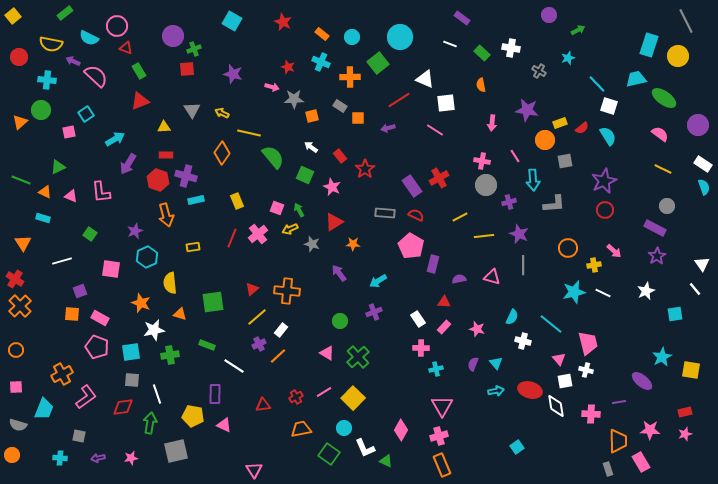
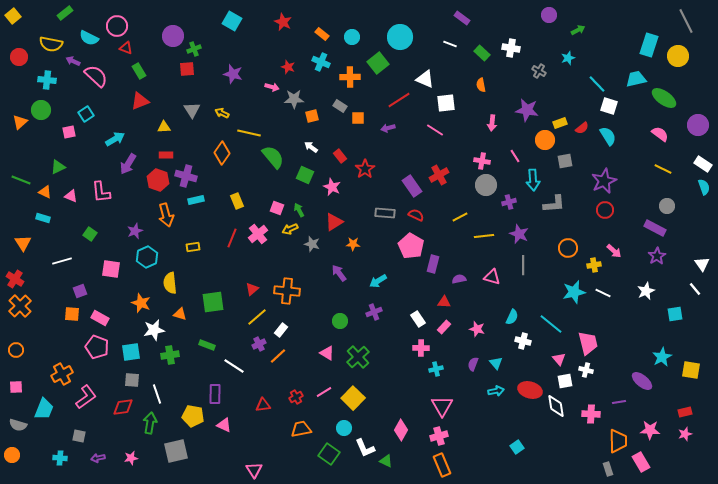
red cross at (439, 178): moved 3 px up
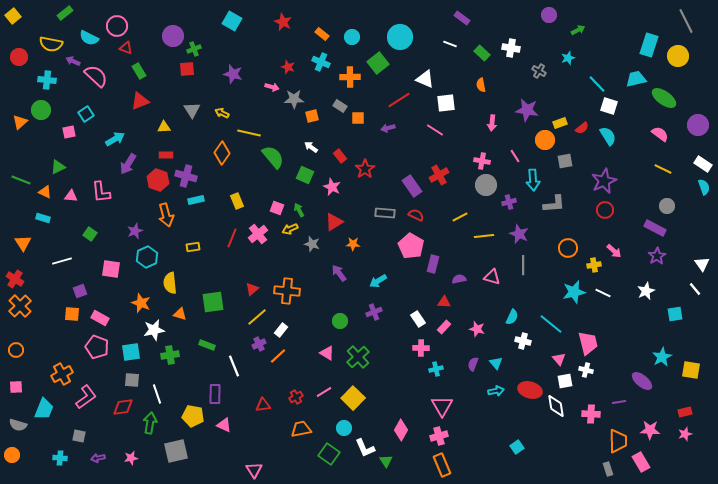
pink triangle at (71, 196): rotated 16 degrees counterclockwise
white line at (234, 366): rotated 35 degrees clockwise
green triangle at (386, 461): rotated 32 degrees clockwise
